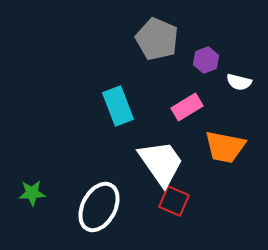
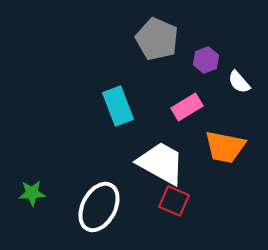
white semicircle: rotated 35 degrees clockwise
white trapezoid: rotated 26 degrees counterclockwise
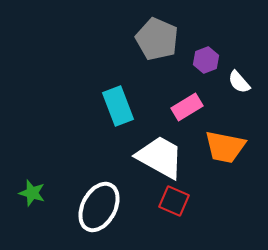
white trapezoid: moved 1 px left, 6 px up
green star: rotated 20 degrees clockwise
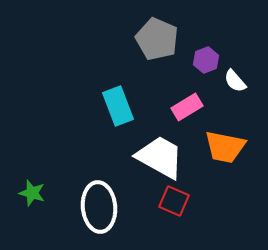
white semicircle: moved 4 px left, 1 px up
white ellipse: rotated 33 degrees counterclockwise
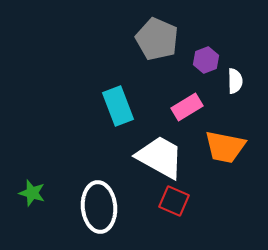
white semicircle: rotated 140 degrees counterclockwise
